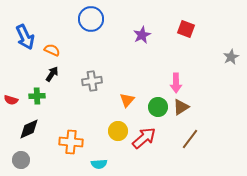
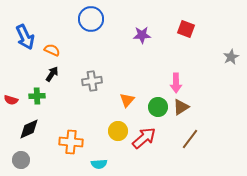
purple star: rotated 24 degrees clockwise
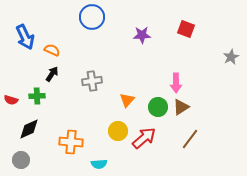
blue circle: moved 1 px right, 2 px up
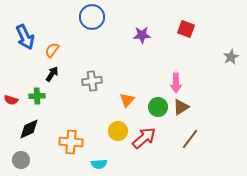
orange semicircle: rotated 77 degrees counterclockwise
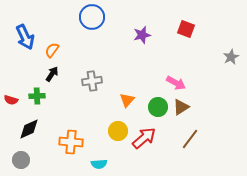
purple star: rotated 12 degrees counterclockwise
pink arrow: rotated 60 degrees counterclockwise
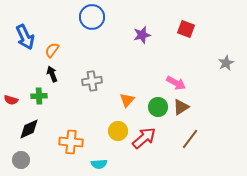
gray star: moved 5 px left, 6 px down
black arrow: rotated 56 degrees counterclockwise
green cross: moved 2 px right
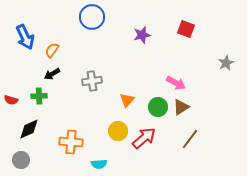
black arrow: rotated 98 degrees counterclockwise
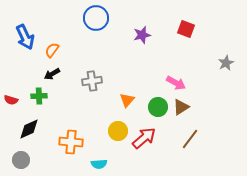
blue circle: moved 4 px right, 1 px down
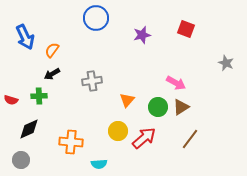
gray star: rotated 21 degrees counterclockwise
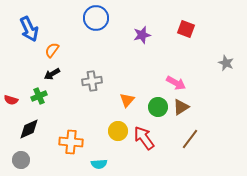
blue arrow: moved 4 px right, 8 px up
green cross: rotated 21 degrees counterclockwise
red arrow: rotated 85 degrees counterclockwise
